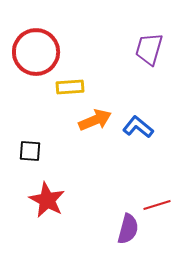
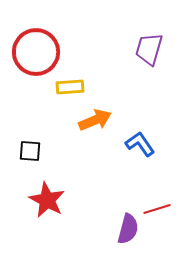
blue L-shape: moved 2 px right, 17 px down; rotated 16 degrees clockwise
red line: moved 4 px down
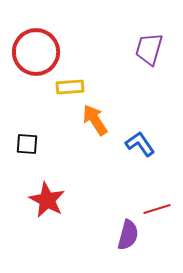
orange arrow: rotated 100 degrees counterclockwise
black square: moved 3 px left, 7 px up
purple semicircle: moved 6 px down
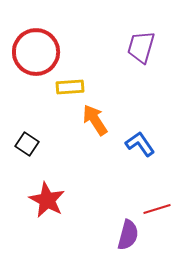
purple trapezoid: moved 8 px left, 2 px up
black square: rotated 30 degrees clockwise
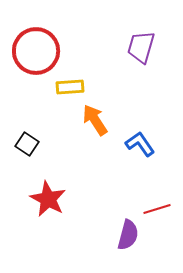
red circle: moved 1 px up
red star: moved 1 px right, 1 px up
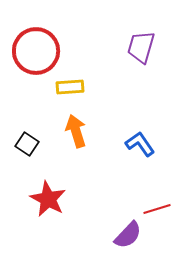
orange arrow: moved 19 px left, 11 px down; rotated 16 degrees clockwise
purple semicircle: rotated 28 degrees clockwise
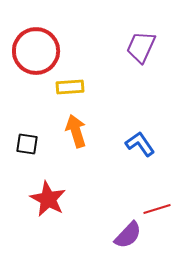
purple trapezoid: rotated 8 degrees clockwise
black square: rotated 25 degrees counterclockwise
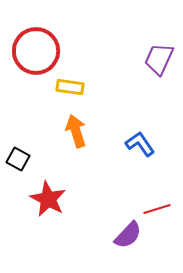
purple trapezoid: moved 18 px right, 12 px down
yellow rectangle: rotated 12 degrees clockwise
black square: moved 9 px left, 15 px down; rotated 20 degrees clockwise
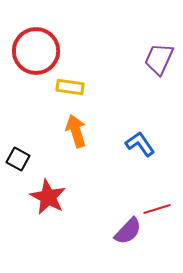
red star: moved 2 px up
purple semicircle: moved 4 px up
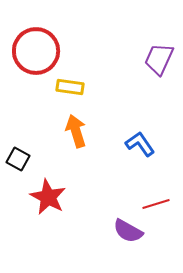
red line: moved 1 px left, 5 px up
purple semicircle: rotated 76 degrees clockwise
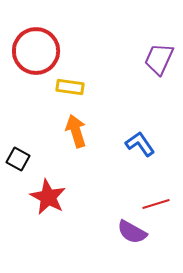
purple semicircle: moved 4 px right, 1 px down
